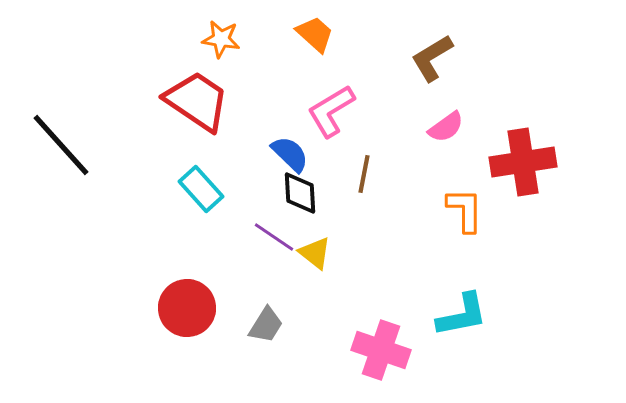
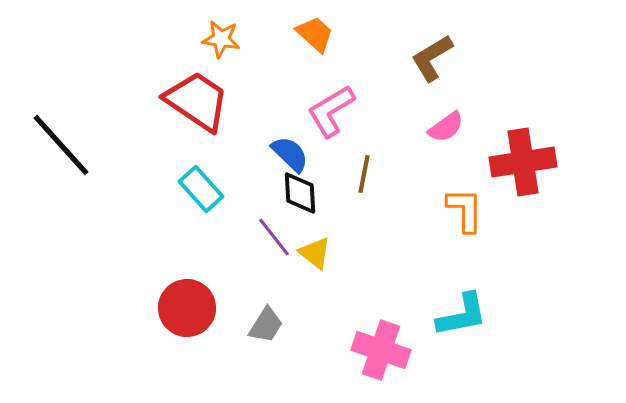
purple line: rotated 18 degrees clockwise
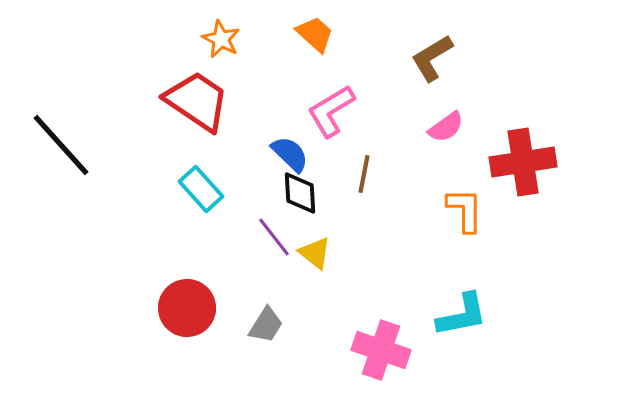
orange star: rotated 18 degrees clockwise
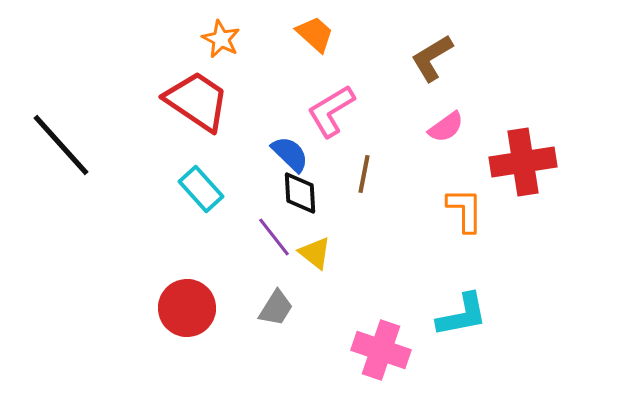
gray trapezoid: moved 10 px right, 17 px up
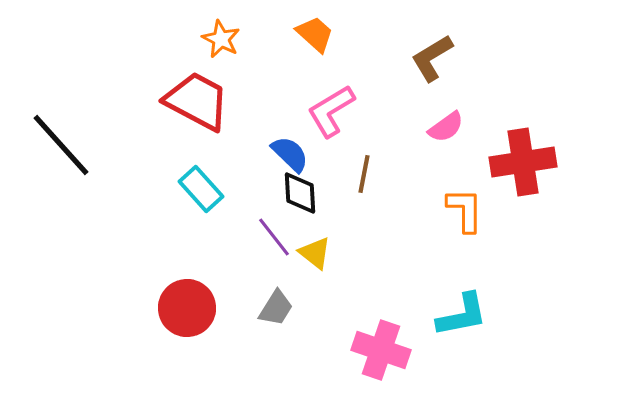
red trapezoid: rotated 6 degrees counterclockwise
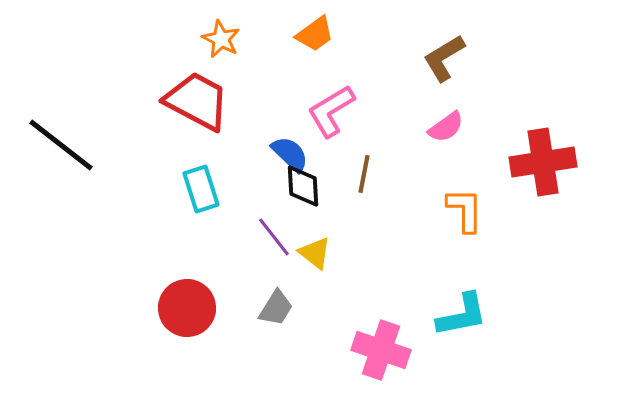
orange trapezoid: rotated 102 degrees clockwise
brown L-shape: moved 12 px right
black line: rotated 10 degrees counterclockwise
red cross: moved 20 px right
cyan rectangle: rotated 24 degrees clockwise
black diamond: moved 3 px right, 7 px up
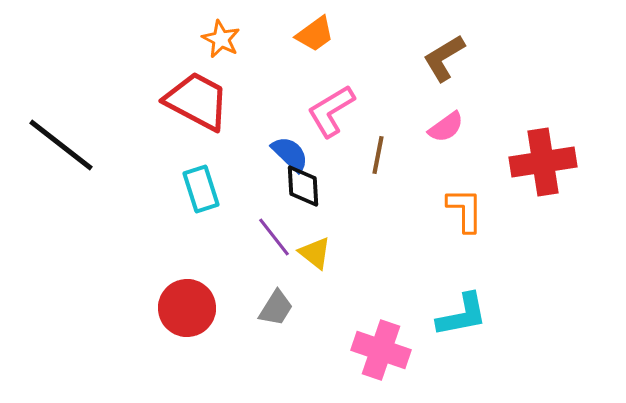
brown line: moved 14 px right, 19 px up
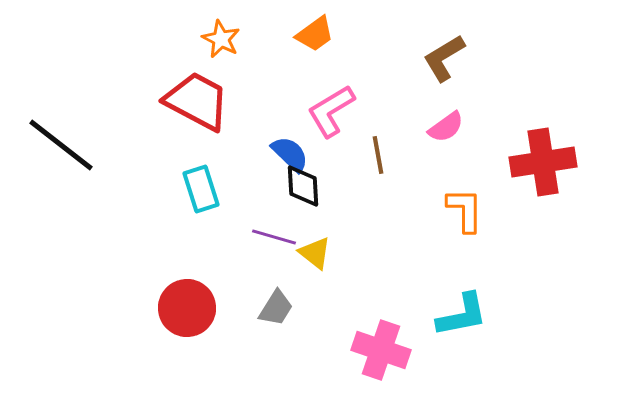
brown line: rotated 21 degrees counterclockwise
purple line: rotated 36 degrees counterclockwise
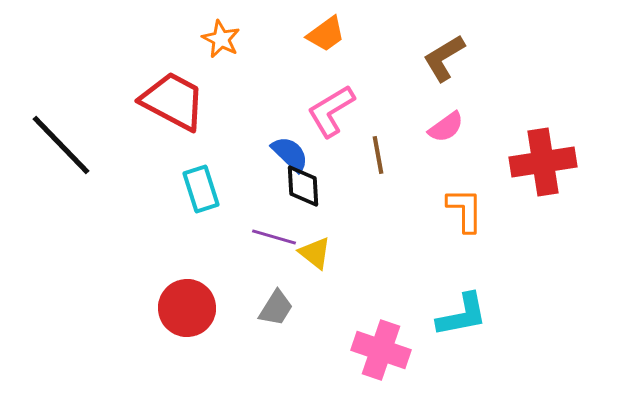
orange trapezoid: moved 11 px right
red trapezoid: moved 24 px left
black line: rotated 8 degrees clockwise
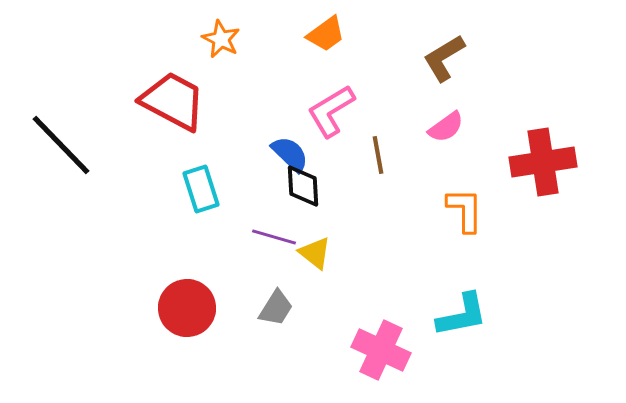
pink cross: rotated 6 degrees clockwise
